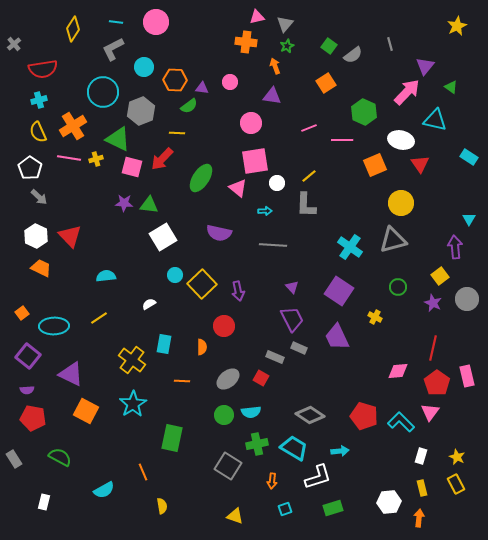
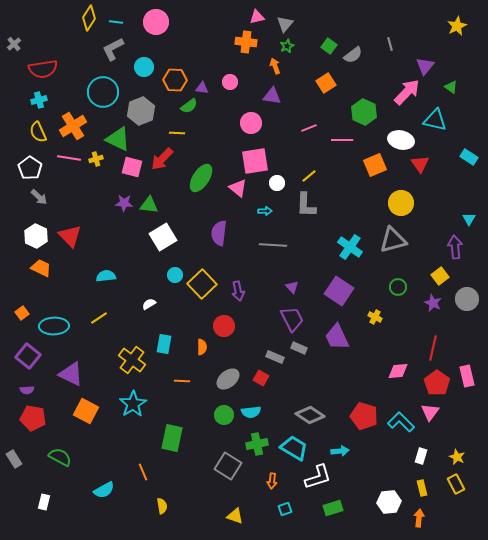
yellow diamond at (73, 29): moved 16 px right, 11 px up
purple semicircle at (219, 233): rotated 85 degrees clockwise
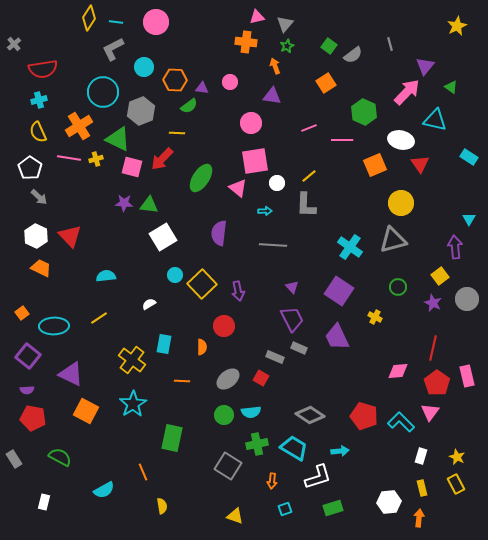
orange cross at (73, 126): moved 6 px right
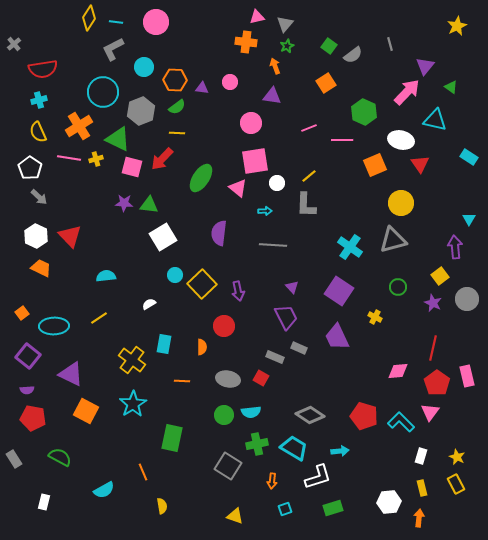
green semicircle at (189, 106): moved 12 px left, 1 px down
purple trapezoid at (292, 319): moved 6 px left, 2 px up
gray ellipse at (228, 379): rotated 50 degrees clockwise
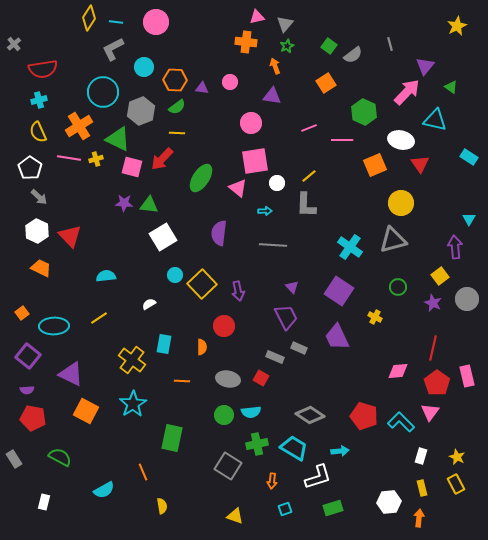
white hexagon at (36, 236): moved 1 px right, 5 px up
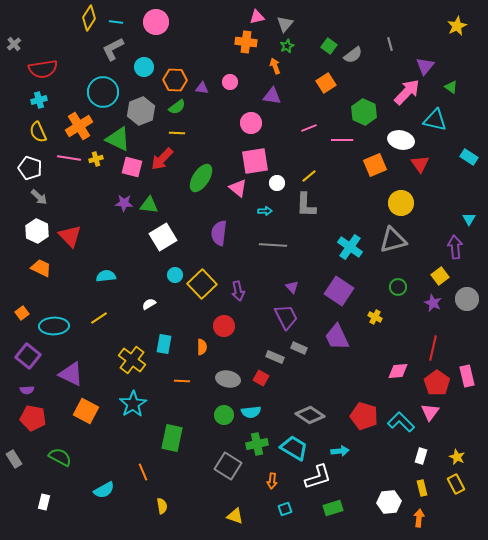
white pentagon at (30, 168): rotated 15 degrees counterclockwise
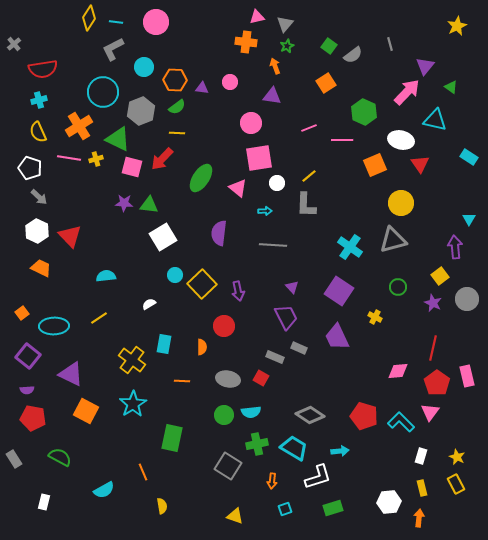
pink square at (255, 161): moved 4 px right, 3 px up
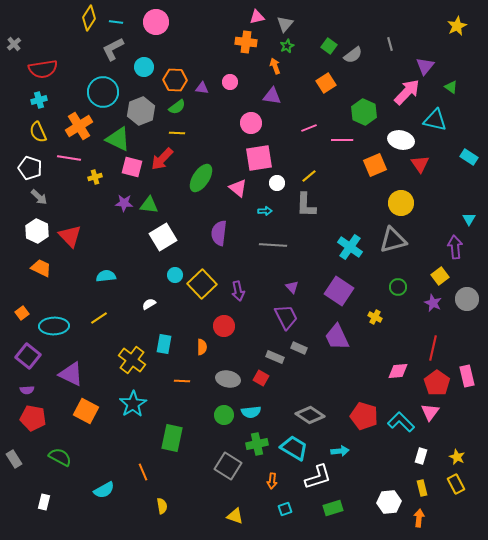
yellow cross at (96, 159): moved 1 px left, 18 px down
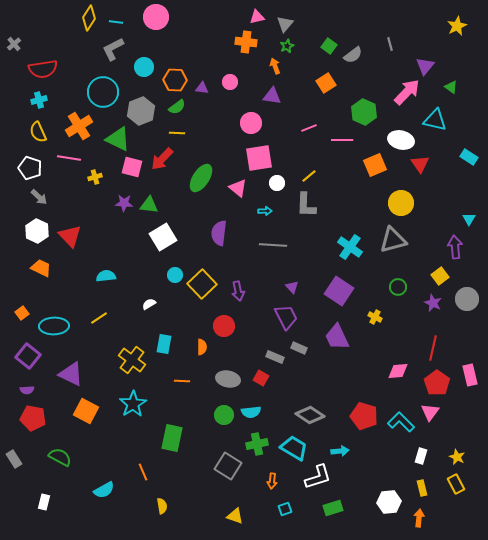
pink circle at (156, 22): moved 5 px up
pink rectangle at (467, 376): moved 3 px right, 1 px up
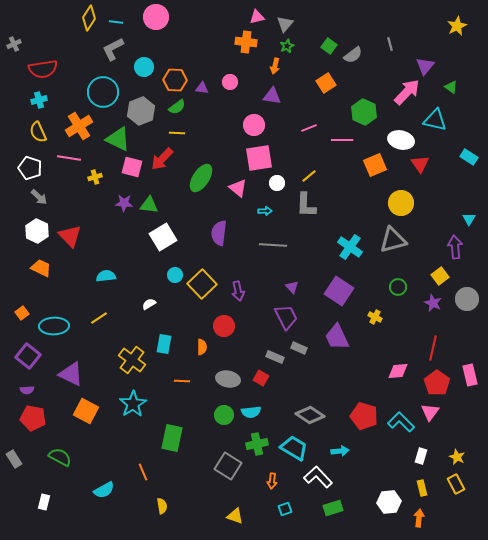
gray cross at (14, 44): rotated 16 degrees clockwise
orange arrow at (275, 66): rotated 147 degrees counterclockwise
pink circle at (251, 123): moved 3 px right, 2 px down
white L-shape at (318, 477): rotated 116 degrees counterclockwise
